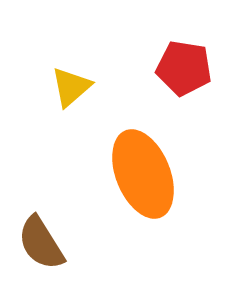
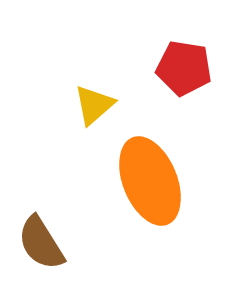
yellow triangle: moved 23 px right, 18 px down
orange ellipse: moved 7 px right, 7 px down
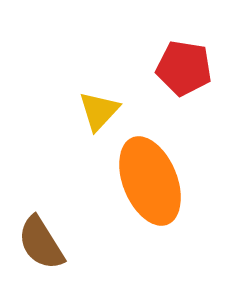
yellow triangle: moved 5 px right, 6 px down; rotated 6 degrees counterclockwise
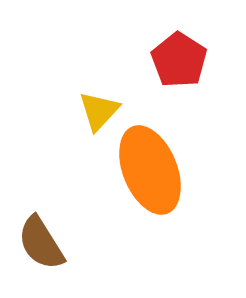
red pentagon: moved 5 px left, 8 px up; rotated 24 degrees clockwise
orange ellipse: moved 11 px up
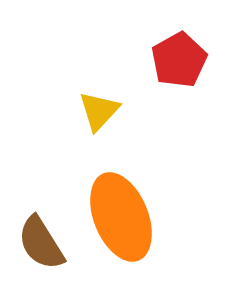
red pentagon: rotated 10 degrees clockwise
orange ellipse: moved 29 px left, 47 px down
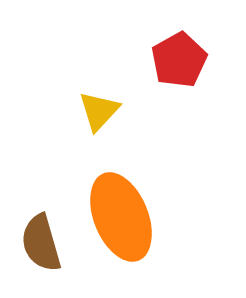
brown semicircle: rotated 16 degrees clockwise
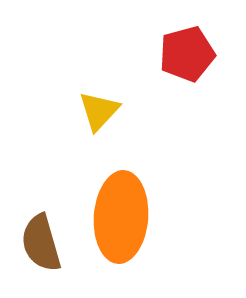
red pentagon: moved 8 px right, 6 px up; rotated 14 degrees clockwise
orange ellipse: rotated 26 degrees clockwise
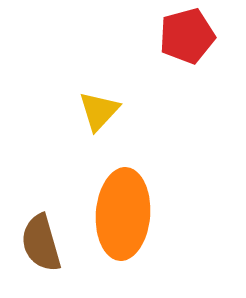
red pentagon: moved 18 px up
orange ellipse: moved 2 px right, 3 px up
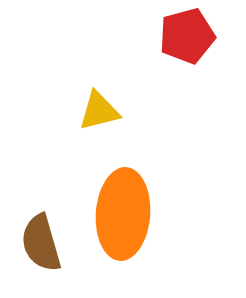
yellow triangle: rotated 33 degrees clockwise
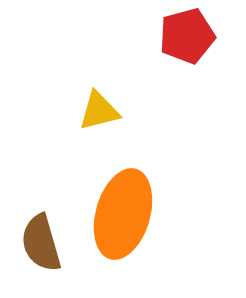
orange ellipse: rotated 12 degrees clockwise
